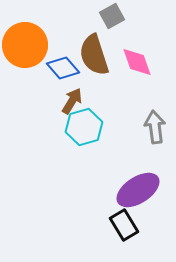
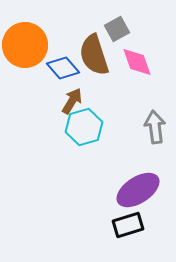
gray square: moved 5 px right, 13 px down
black rectangle: moved 4 px right; rotated 76 degrees counterclockwise
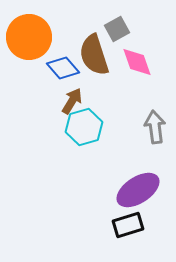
orange circle: moved 4 px right, 8 px up
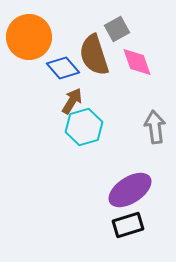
purple ellipse: moved 8 px left
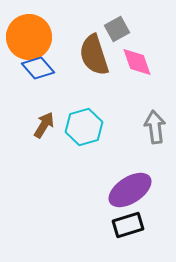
blue diamond: moved 25 px left
brown arrow: moved 28 px left, 24 px down
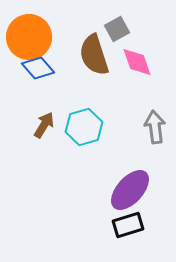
purple ellipse: rotated 15 degrees counterclockwise
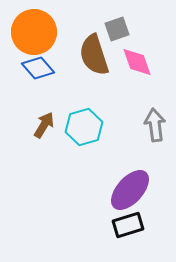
gray square: rotated 10 degrees clockwise
orange circle: moved 5 px right, 5 px up
gray arrow: moved 2 px up
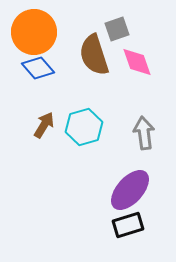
gray arrow: moved 11 px left, 8 px down
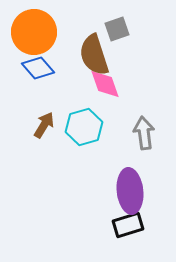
pink diamond: moved 32 px left, 22 px down
purple ellipse: moved 1 px down; rotated 48 degrees counterclockwise
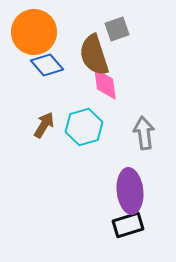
blue diamond: moved 9 px right, 3 px up
pink diamond: rotated 12 degrees clockwise
